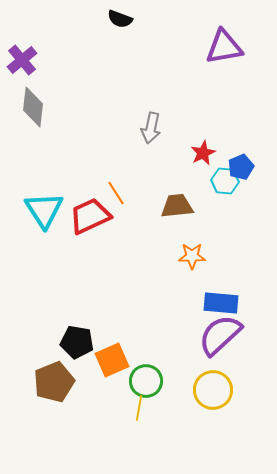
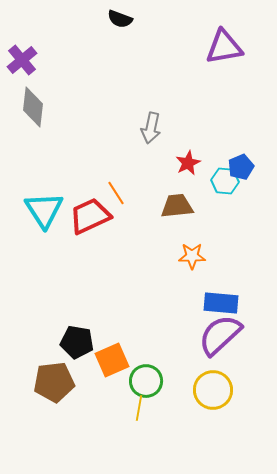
red star: moved 15 px left, 10 px down
brown pentagon: rotated 15 degrees clockwise
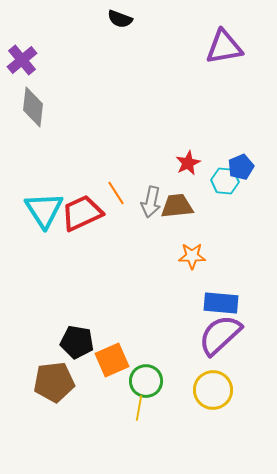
gray arrow: moved 74 px down
red trapezoid: moved 8 px left, 3 px up
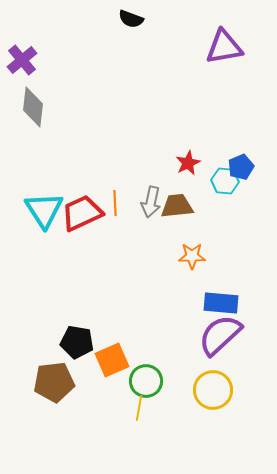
black semicircle: moved 11 px right
orange line: moved 1 px left, 10 px down; rotated 30 degrees clockwise
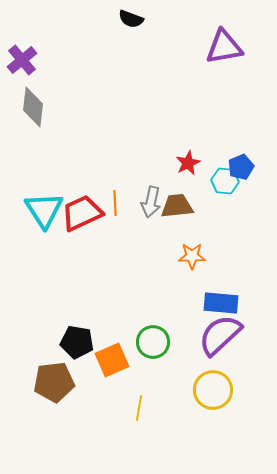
green circle: moved 7 px right, 39 px up
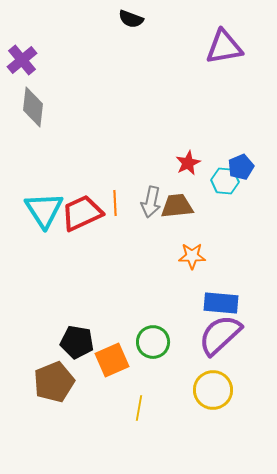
brown pentagon: rotated 15 degrees counterclockwise
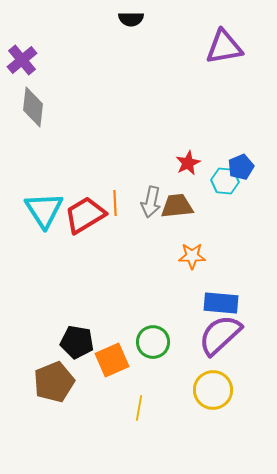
black semicircle: rotated 20 degrees counterclockwise
red trapezoid: moved 3 px right, 2 px down; rotated 6 degrees counterclockwise
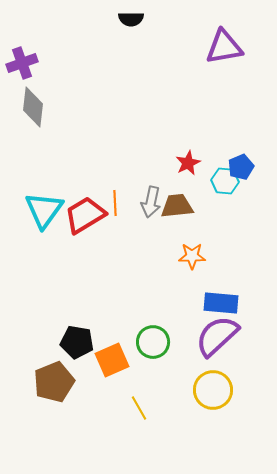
purple cross: moved 3 px down; rotated 20 degrees clockwise
cyan triangle: rotated 9 degrees clockwise
purple semicircle: moved 3 px left, 1 px down
yellow line: rotated 40 degrees counterclockwise
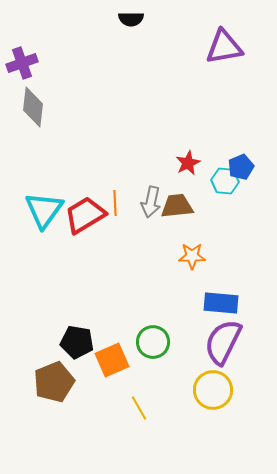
purple semicircle: moved 6 px right, 6 px down; rotated 21 degrees counterclockwise
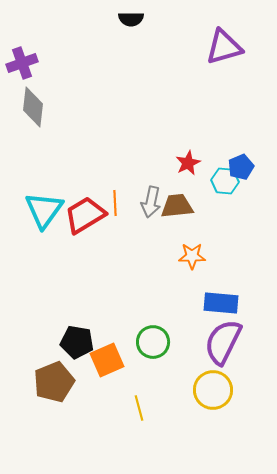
purple triangle: rotated 6 degrees counterclockwise
orange square: moved 5 px left
yellow line: rotated 15 degrees clockwise
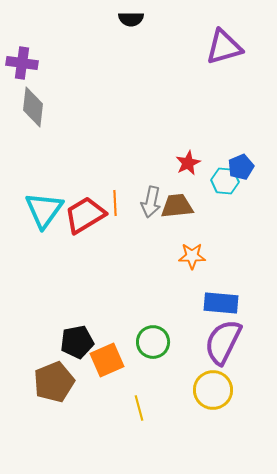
purple cross: rotated 28 degrees clockwise
black pentagon: rotated 20 degrees counterclockwise
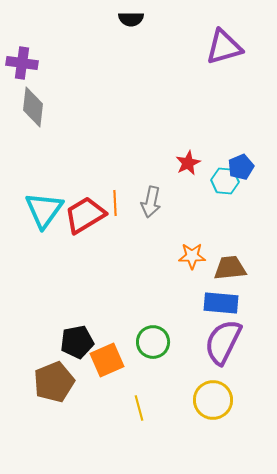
brown trapezoid: moved 53 px right, 62 px down
yellow circle: moved 10 px down
